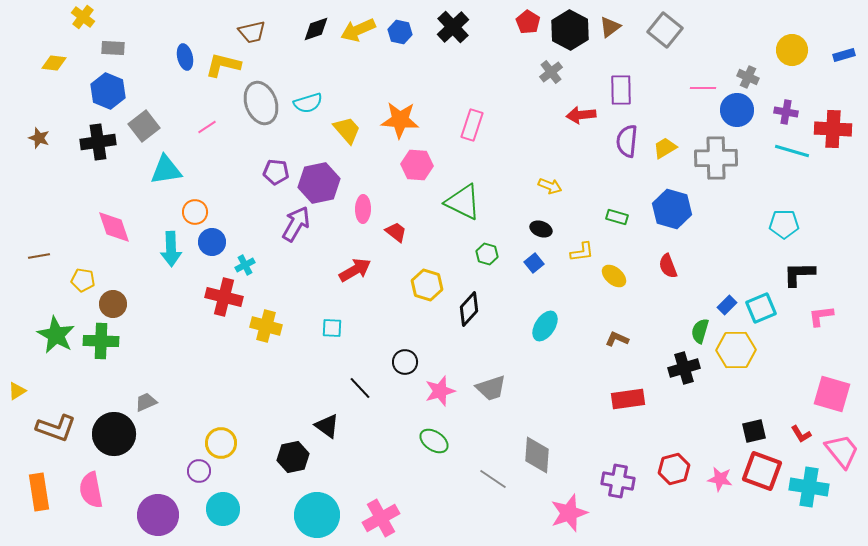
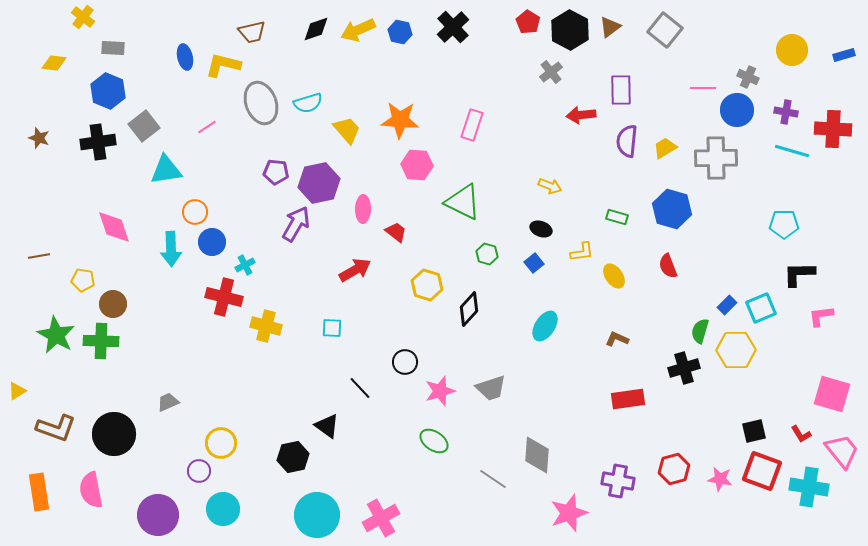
yellow ellipse at (614, 276): rotated 15 degrees clockwise
gray trapezoid at (146, 402): moved 22 px right
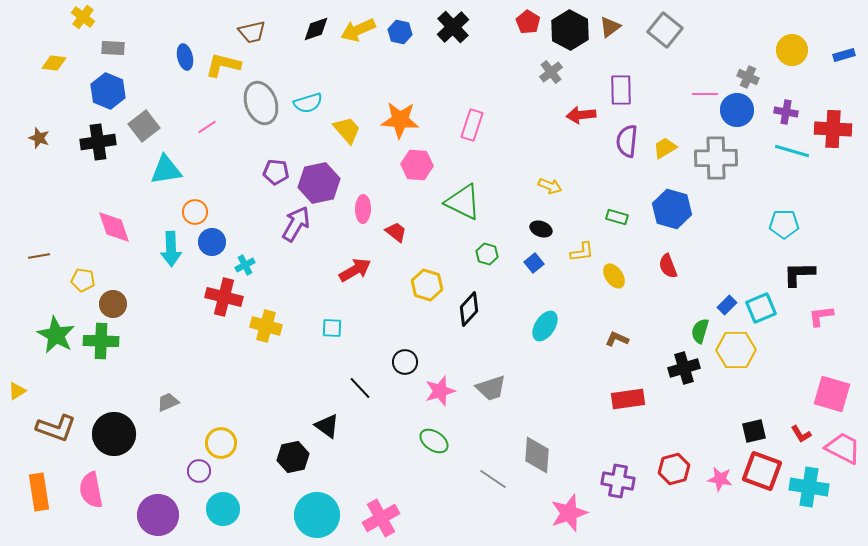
pink line at (703, 88): moved 2 px right, 6 px down
pink trapezoid at (842, 451): moved 1 px right, 3 px up; rotated 24 degrees counterclockwise
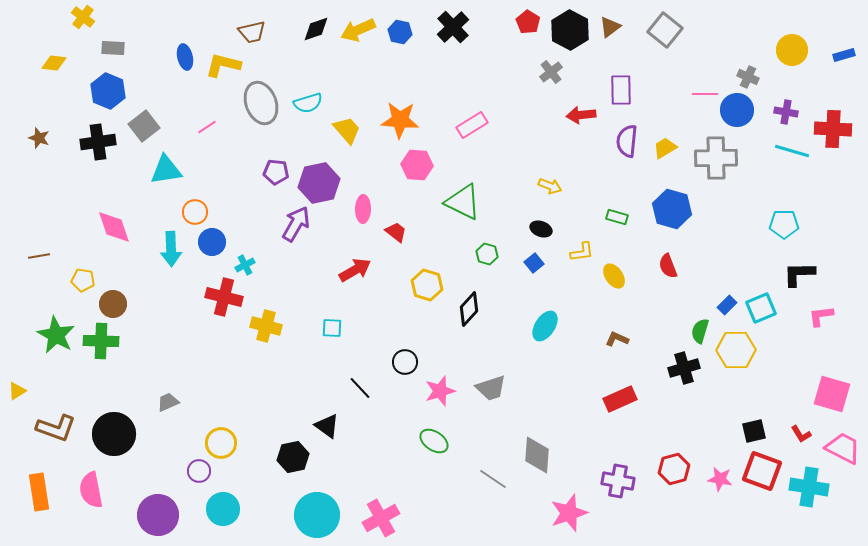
pink rectangle at (472, 125): rotated 40 degrees clockwise
red rectangle at (628, 399): moved 8 px left; rotated 16 degrees counterclockwise
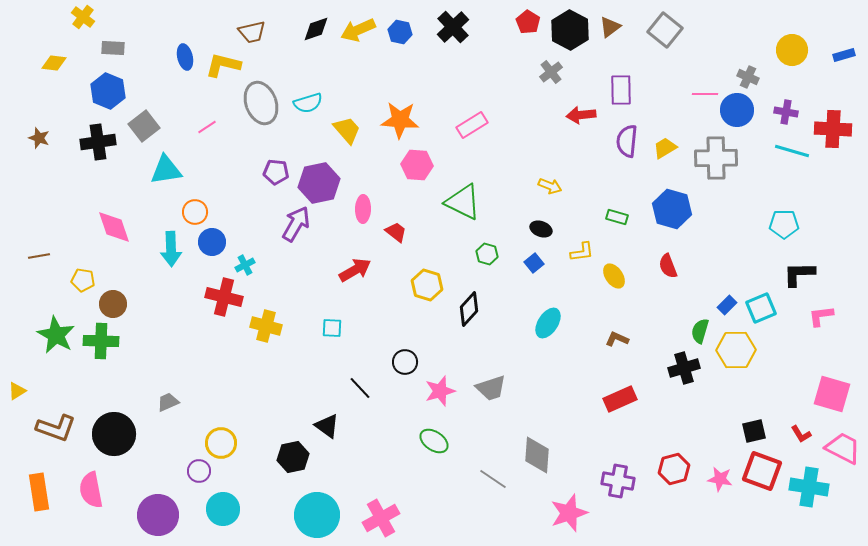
cyan ellipse at (545, 326): moved 3 px right, 3 px up
